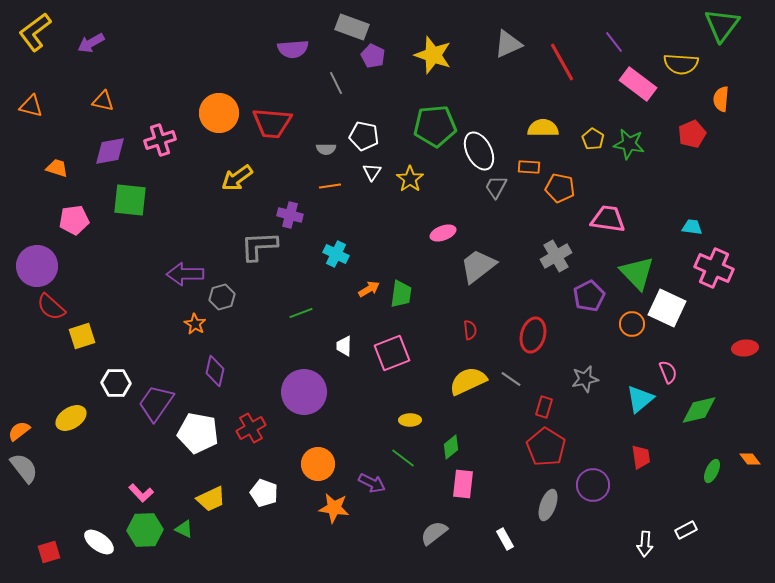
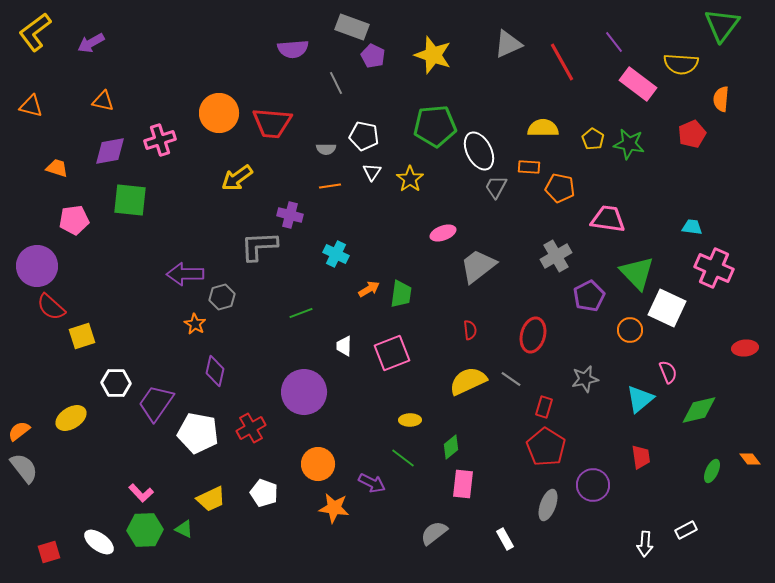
orange circle at (632, 324): moved 2 px left, 6 px down
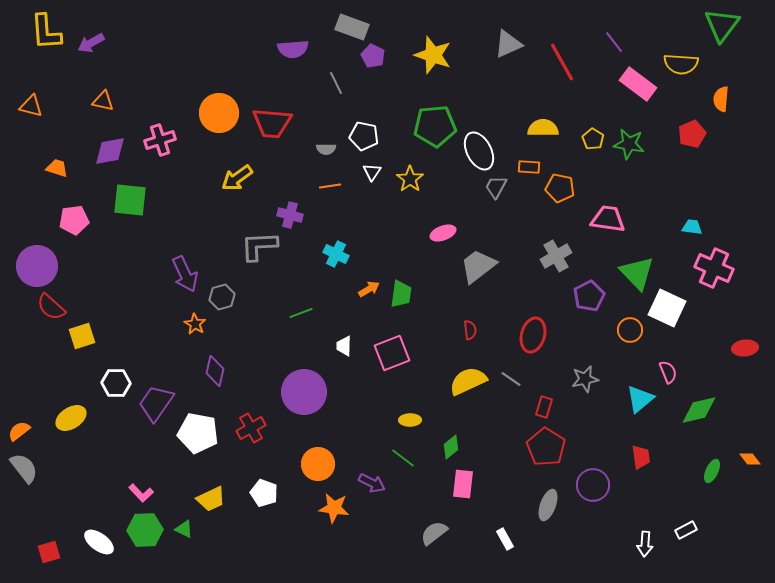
yellow L-shape at (35, 32): moved 11 px right; rotated 57 degrees counterclockwise
purple arrow at (185, 274): rotated 114 degrees counterclockwise
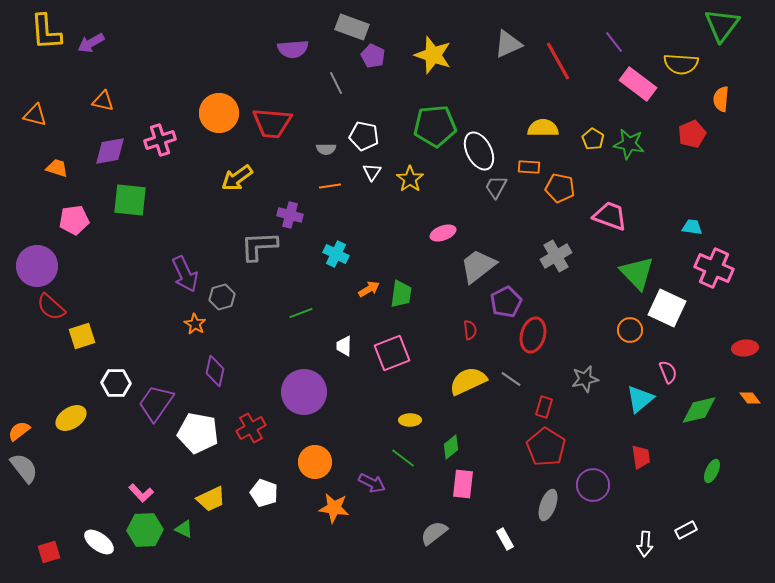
red line at (562, 62): moved 4 px left, 1 px up
orange triangle at (31, 106): moved 4 px right, 9 px down
pink trapezoid at (608, 219): moved 2 px right, 3 px up; rotated 12 degrees clockwise
purple pentagon at (589, 296): moved 83 px left, 6 px down
orange diamond at (750, 459): moved 61 px up
orange circle at (318, 464): moved 3 px left, 2 px up
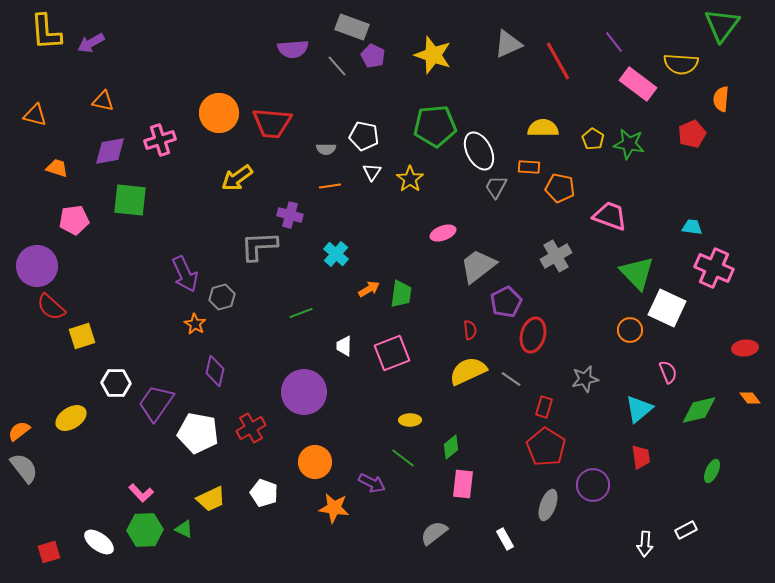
gray line at (336, 83): moved 1 px right, 17 px up; rotated 15 degrees counterclockwise
cyan cross at (336, 254): rotated 15 degrees clockwise
yellow semicircle at (468, 381): moved 10 px up
cyan triangle at (640, 399): moved 1 px left, 10 px down
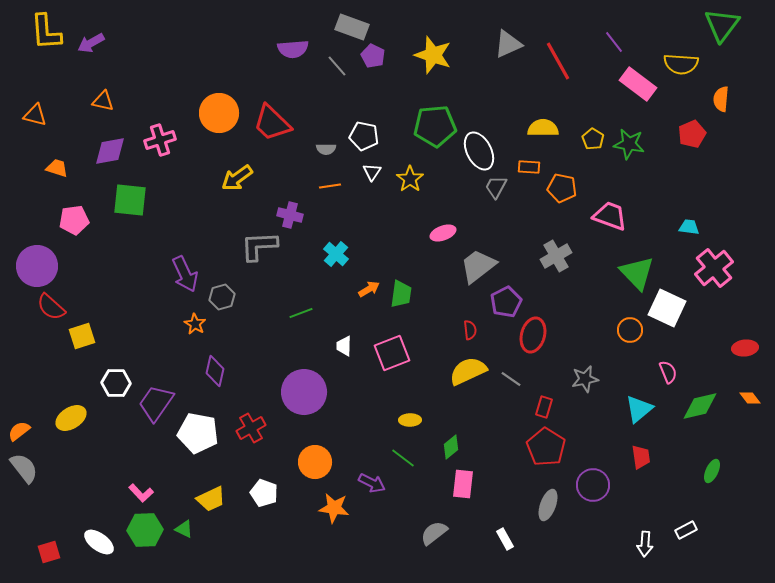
red trapezoid at (272, 123): rotated 39 degrees clockwise
orange pentagon at (560, 188): moved 2 px right
cyan trapezoid at (692, 227): moved 3 px left
pink cross at (714, 268): rotated 27 degrees clockwise
green diamond at (699, 410): moved 1 px right, 4 px up
